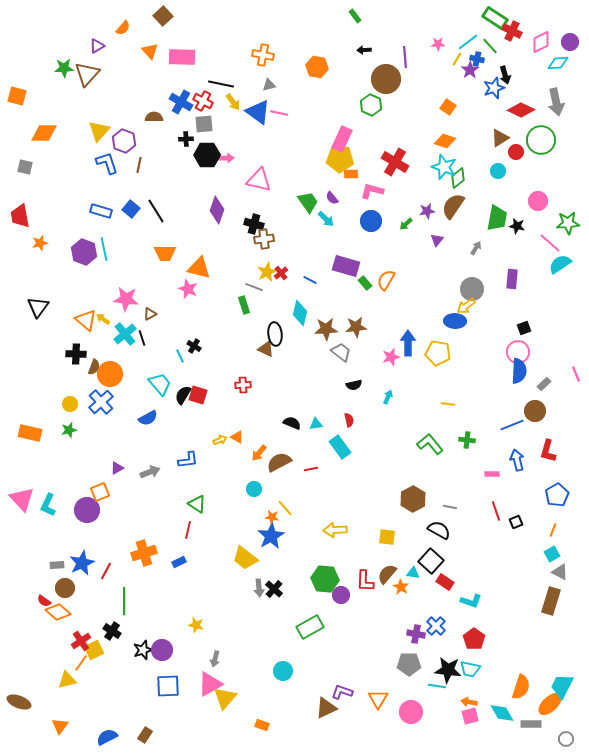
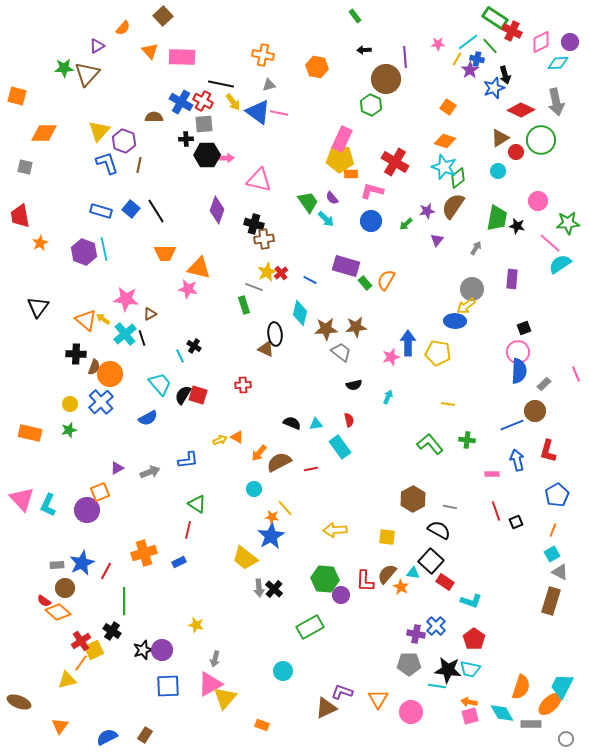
orange star at (40, 243): rotated 14 degrees counterclockwise
pink star at (188, 289): rotated 12 degrees counterclockwise
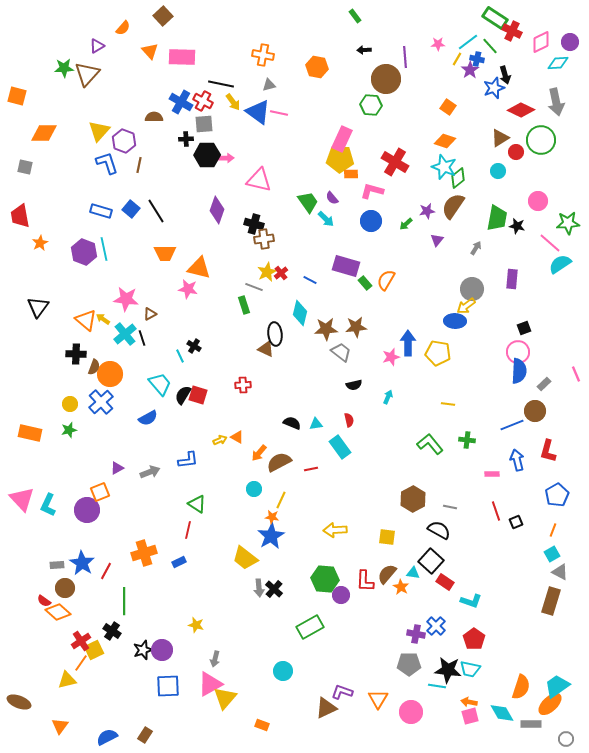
green hexagon at (371, 105): rotated 20 degrees counterclockwise
yellow line at (285, 508): moved 4 px left, 8 px up; rotated 66 degrees clockwise
blue star at (82, 563): rotated 15 degrees counterclockwise
cyan trapezoid at (562, 686): moved 5 px left; rotated 28 degrees clockwise
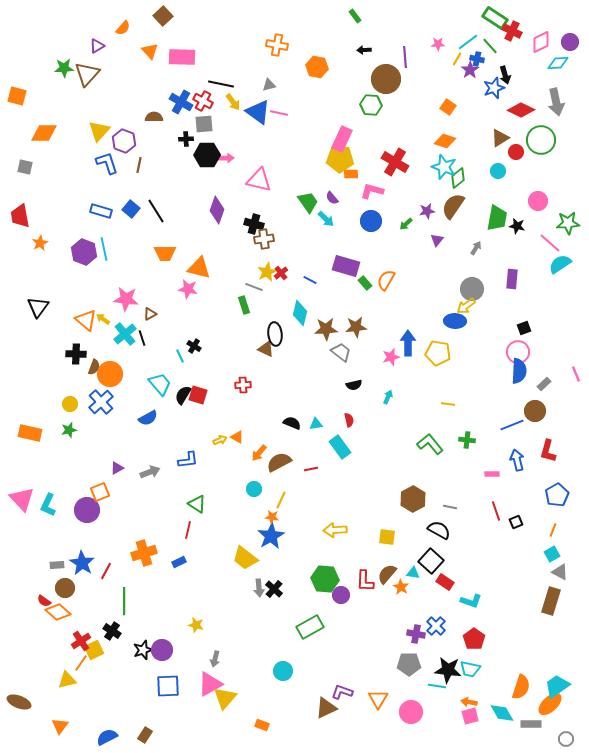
orange cross at (263, 55): moved 14 px right, 10 px up
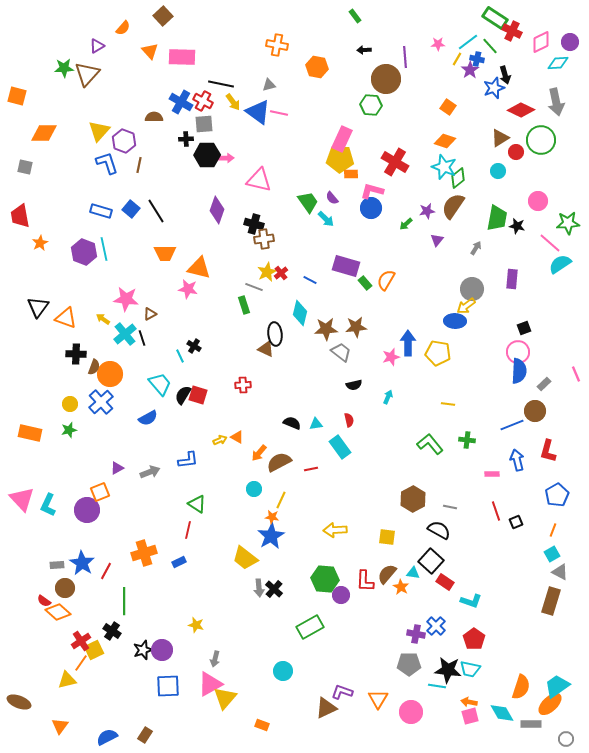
blue circle at (371, 221): moved 13 px up
orange triangle at (86, 320): moved 20 px left, 2 px up; rotated 20 degrees counterclockwise
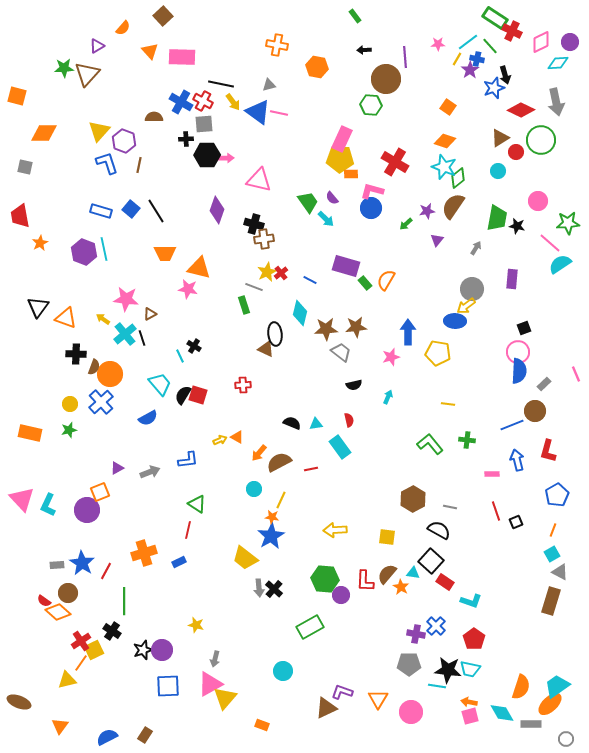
blue arrow at (408, 343): moved 11 px up
brown circle at (65, 588): moved 3 px right, 5 px down
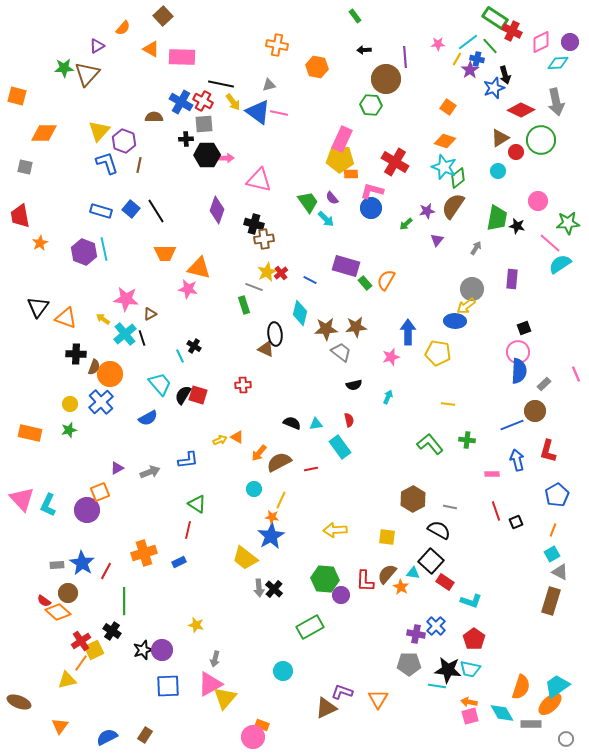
orange triangle at (150, 51): moved 1 px right, 2 px up; rotated 18 degrees counterclockwise
pink circle at (411, 712): moved 158 px left, 25 px down
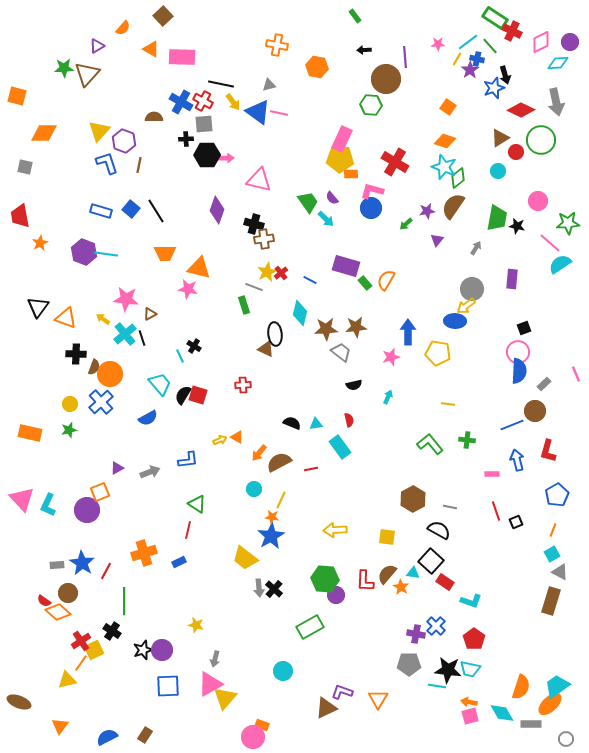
cyan line at (104, 249): moved 2 px right, 5 px down; rotated 70 degrees counterclockwise
purple circle at (341, 595): moved 5 px left
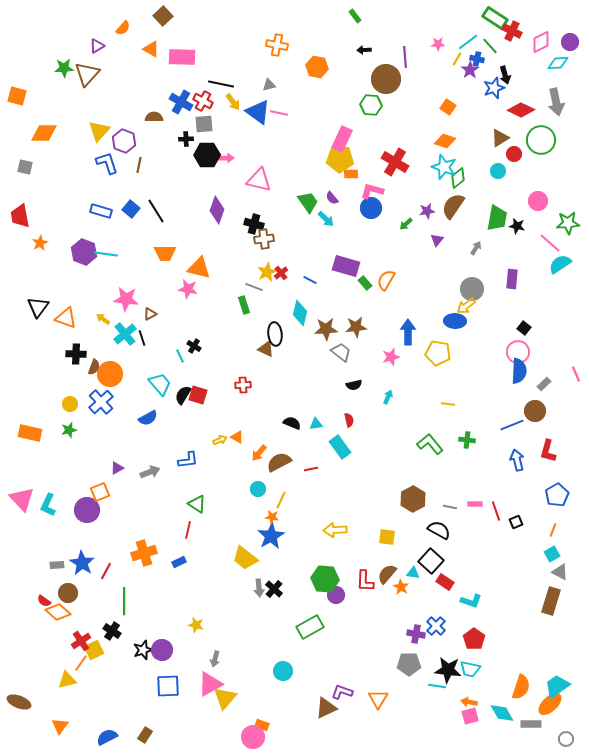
red circle at (516, 152): moved 2 px left, 2 px down
black square at (524, 328): rotated 32 degrees counterclockwise
pink rectangle at (492, 474): moved 17 px left, 30 px down
cyan circle at (254, 489): moved 4 px right
